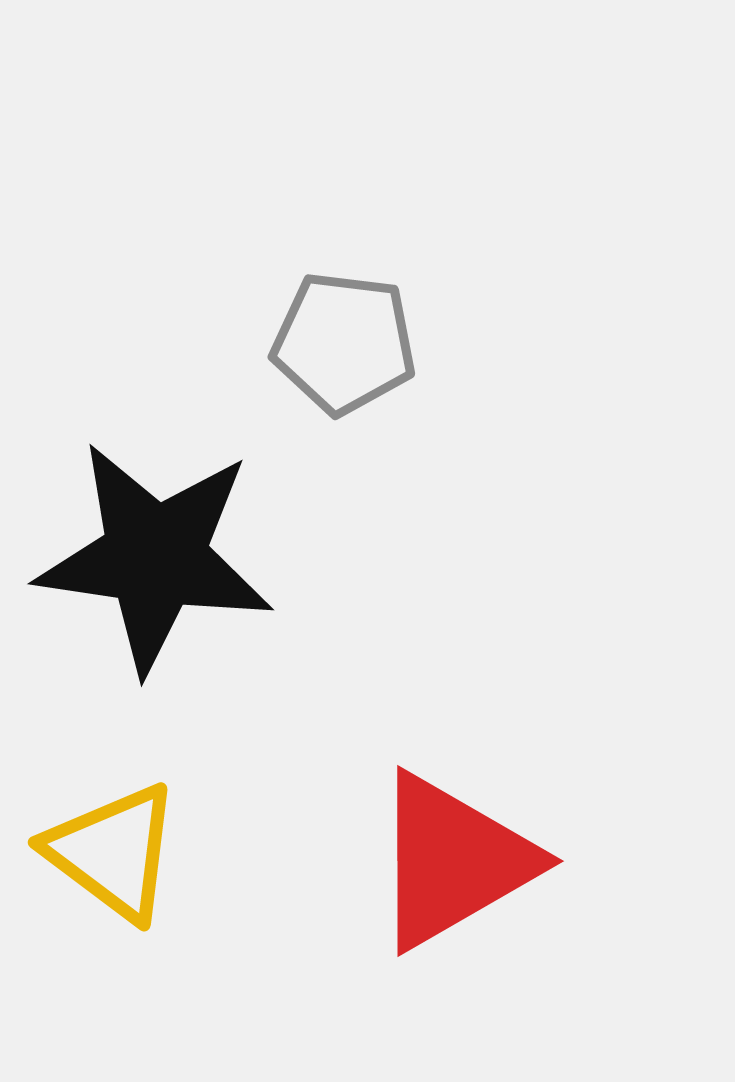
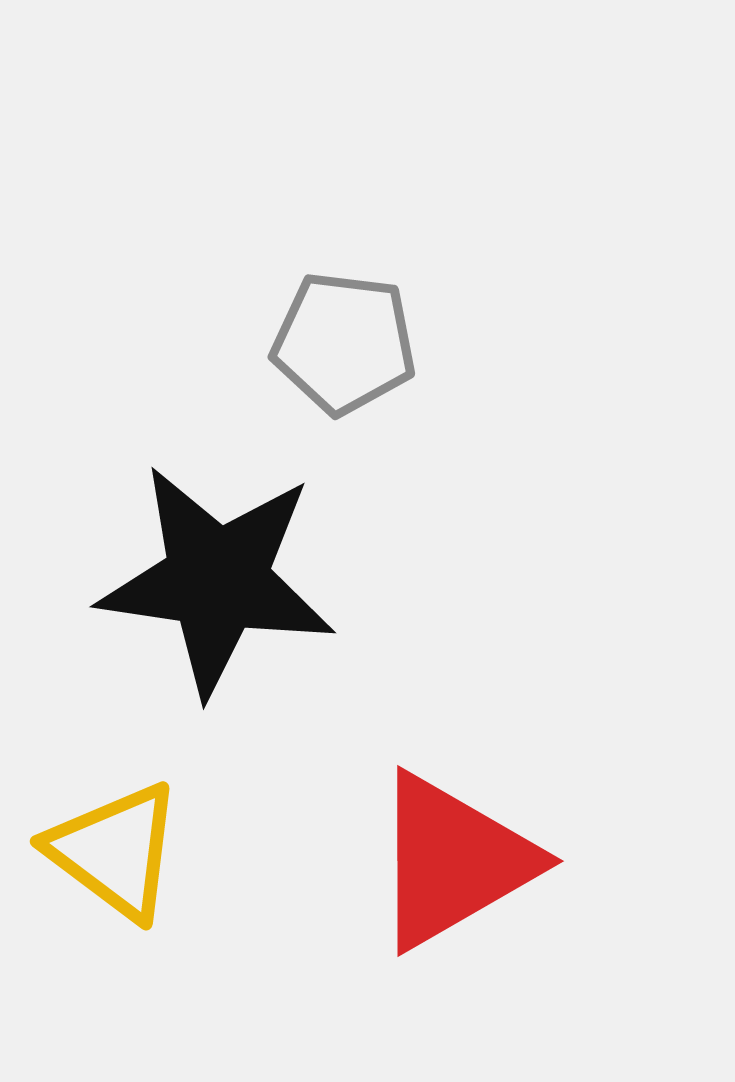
black star: moved 62 px right, 23 px down
yellow triangle: moved 2 px right, 1 px up
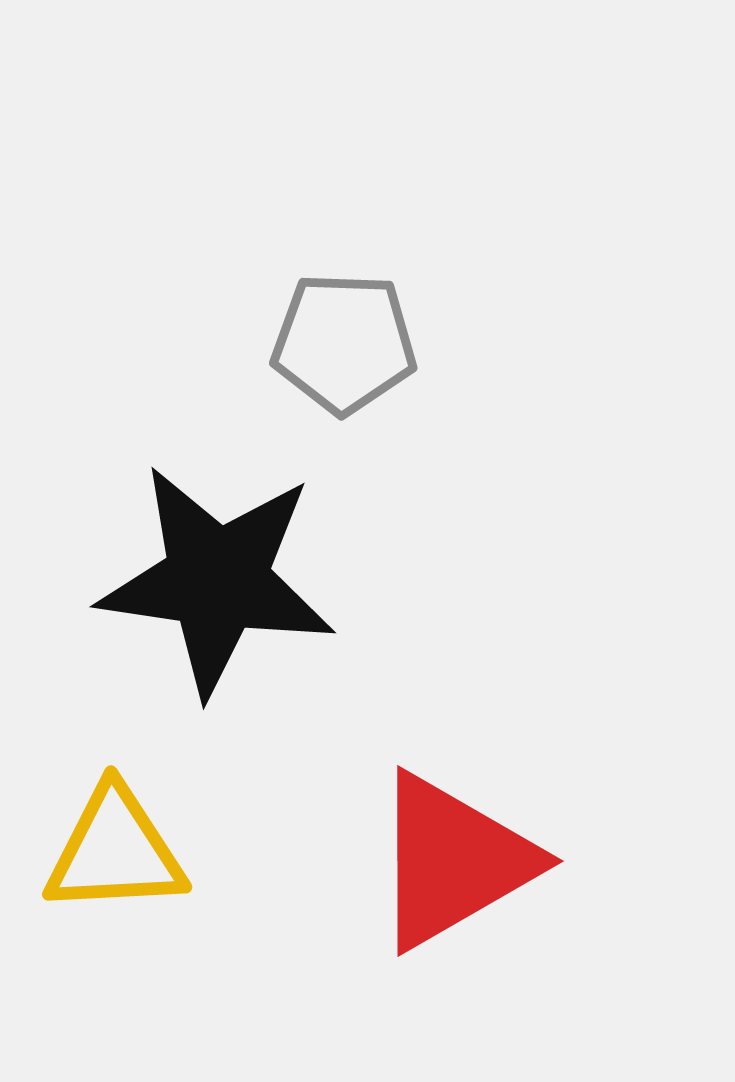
gray pentagon: rotated 5 degrees counterclockwise
yellow triangle: rotated 40 degrees counterclockwise
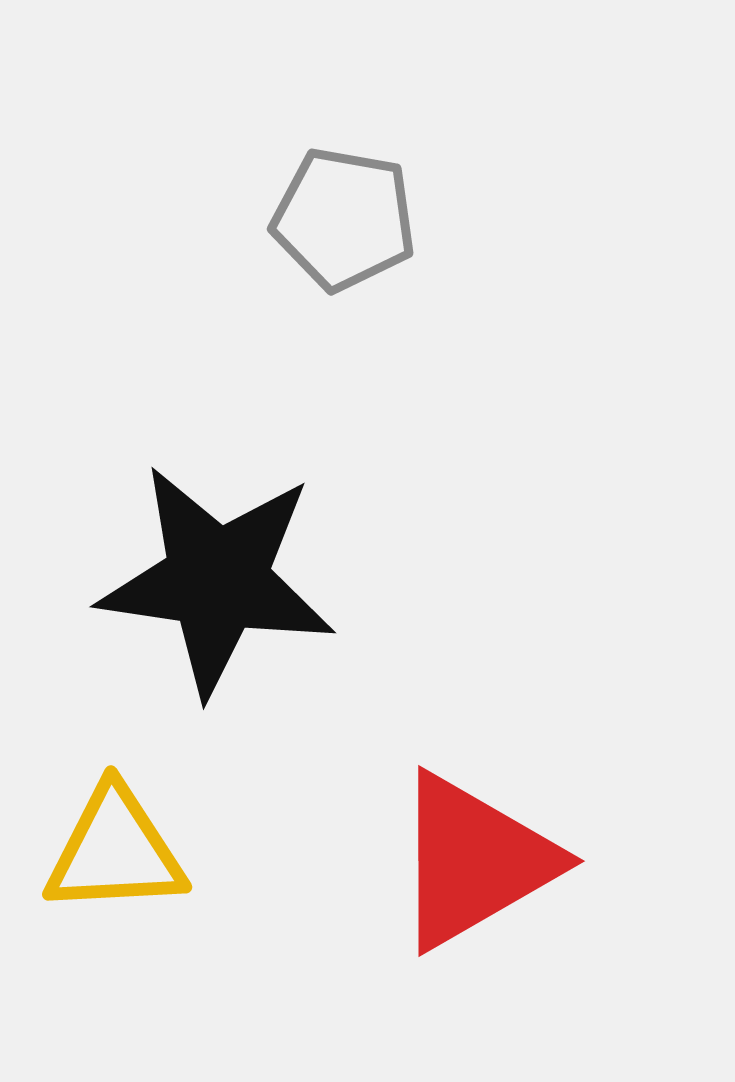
gray pentagon: moved 124 px up; rotated 8 degrees clockwise
red triangle: moved 21 px right
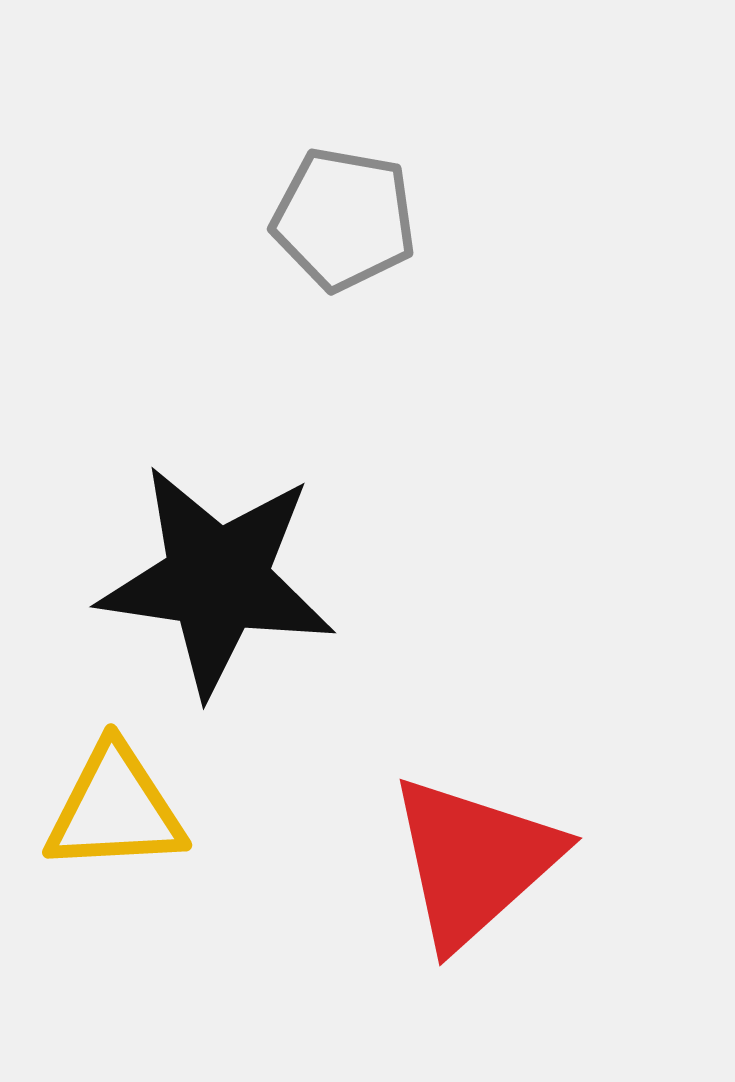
yellow triangle: moved 42 px up
red triangle: rotated 12 degrees counterclockwise
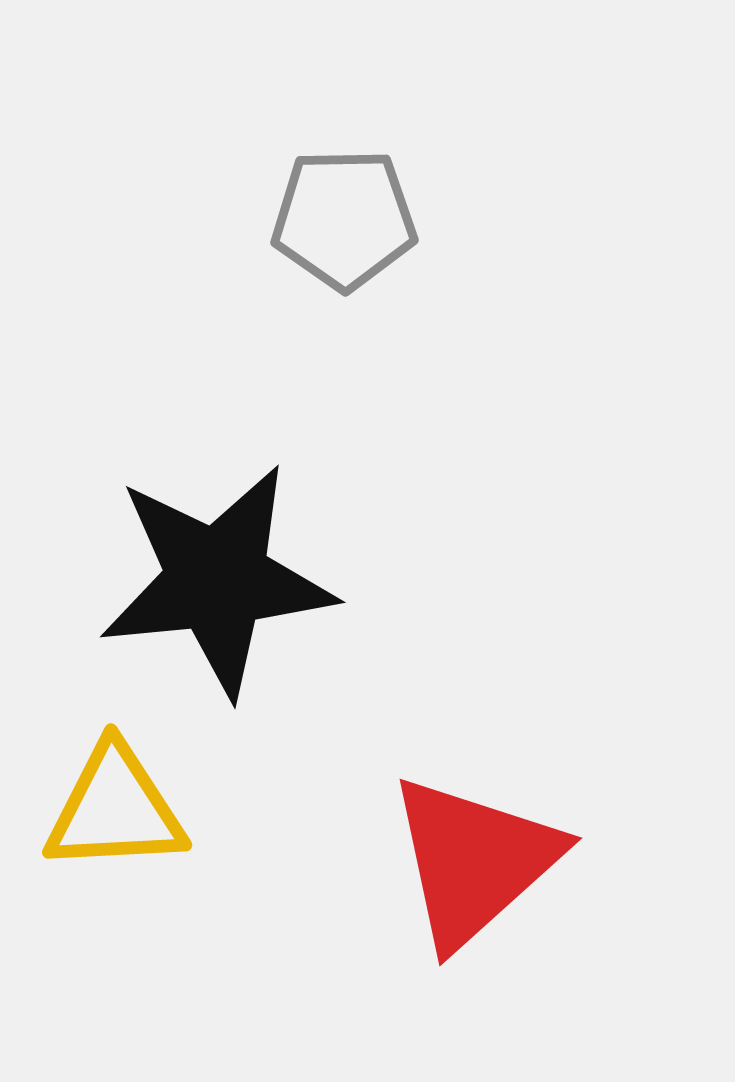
gray pentagon: rotated 11 degrees counterclockwise
black star: rotated 14 degrees counterclockwise
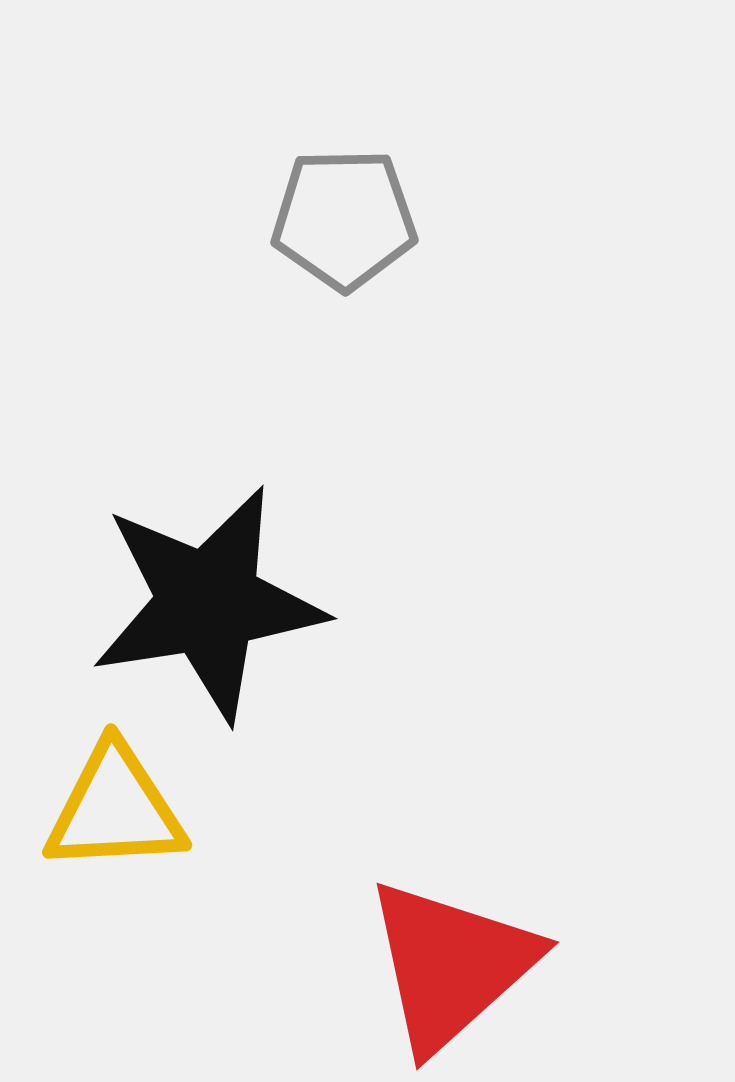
black star: moved 9 px left, 23 px down; rotated 3 degrees counterclockwise
red triangle: moved 23 px left, 104 px down
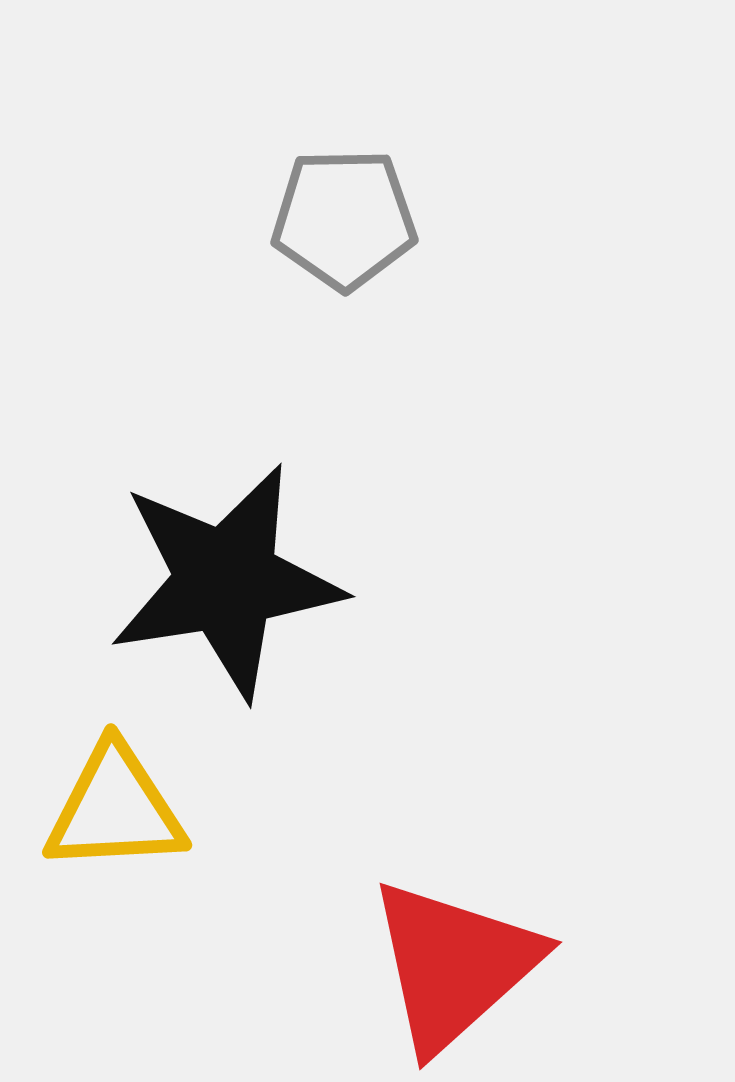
black star: moved 18 px right, 22 px up
red triangle: moved 3 px right
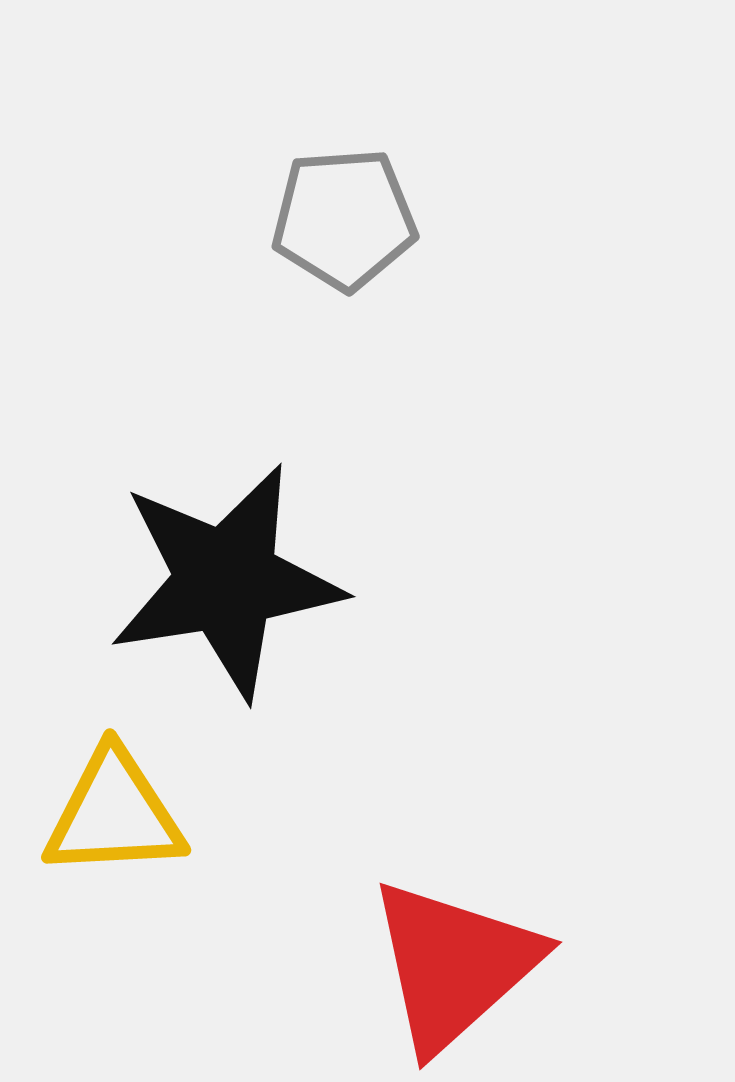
gray pentagon: rotated 3 degrees counterclockwise
yellow triangle: moved 1 px left, 5 px down
